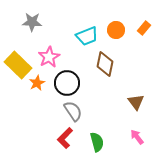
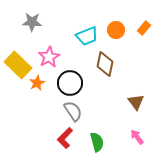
black circle: moved 3 px right
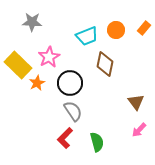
pink arrow: moved 2 px right, 7 px up; rotated 98 degrees counterclockwise
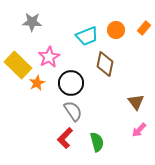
black circle: moved 1 px right
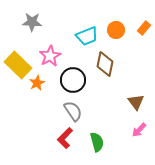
pink star: moved 1 px right, 1 px up
black circle: moved 2 px right, 3 px up
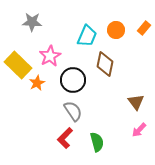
cyan trapezoid: rotated 45 degrees counterclockwise
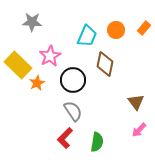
green semicircle: rotated 24 degrees clockwise
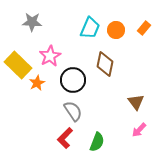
cyan trapezoid: moved 3 px right, 8 px up
green semicircle: rotated 12 degrees clockwise
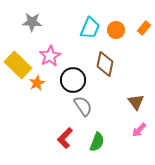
gray semicircle: moved 10 px right, 5 px up
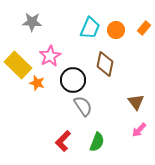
orange star: rotated 28 degrees counterclockwise
red L-shape: moved 2 px left, 3 px down
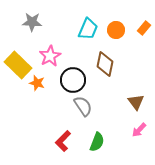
cyan trapezoid: moved 2 px left, 1 px down
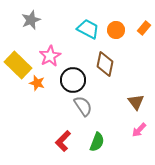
gray star: moved 1 px left, 2 px up; rotated 24 degrees counterclockwise
cyan trapezoid: rotated 85 degrees counterclockwise
